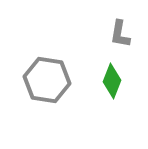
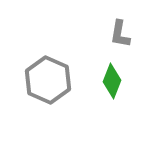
gray hexagon: moved 1 px right; rotated 15 degrees clockwise
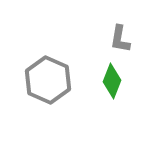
gray L-shape: moved 5 px down
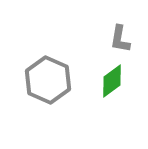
green diamond: rotated 32 degrees clockwise
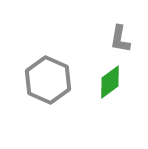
green diamond: moved 2 px left, 1 px down
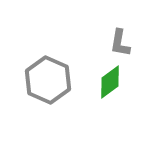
gray L-shape: moved 4 px down
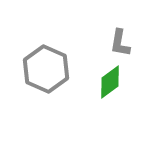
gray hexagon: moved 2 px left, 11 px up
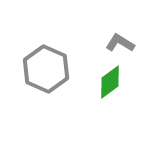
gray L-shape: rotated 112 degrees clockwise
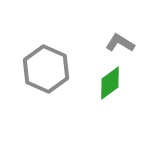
green diamond: moved 1 px down
